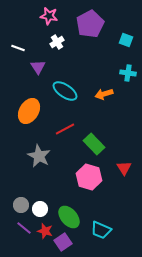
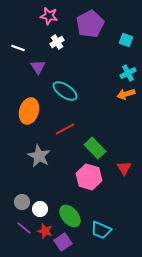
cyan cross: rotated 35 degrees counterclockwise
orange arrow: moved 22 px right
orange ellipse: rotated 15 degrees counterclockwise
green rectangle: moved 1 px right, 4 px down
gray circle: moved 1 px right, 3 px up
green ellipse: moved 1 px right, 1 px up
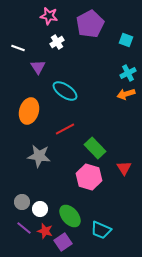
gray star: rotated 20 degrees counterclockwise
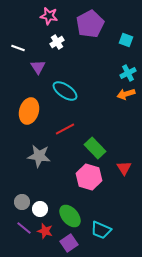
purple square: moved 6 px right, 1 px down
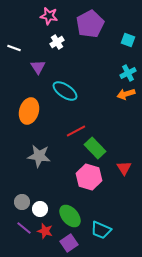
cyan square: moved 2 px right
white line: moved 4 px left
red line: moved 11 px right, 2 px down
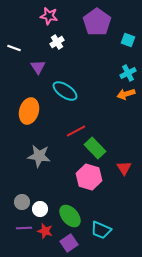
purple pentagon: moved 7 px right, 2 px up; rotated 8 degrees counterclockwise
purple line: rotated 42 degrees counterclockwise
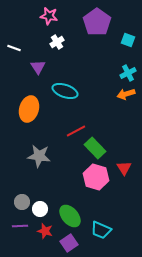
cyan ellipse: rotated 15 degrees counterclockwise
orange ellipse: moved 2 px up
pink hexagon: moved 7 px right
purple line: moved 4 px left, 2 px up
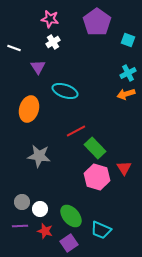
pink star: moved 1 px right, 3 px down
white cross: moved 4 px left
pink hexagon: moved 1 px right
green ellipse: moved 1 px right
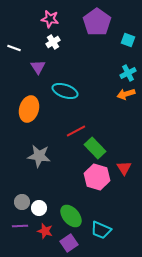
white circle: moved 1 px left, 1 px up
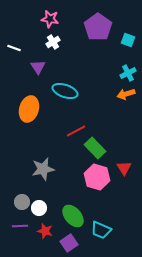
purple pentagon: moved 1 px right, 5 px down
gray star: moved 4 px right, 13 px down; rotated 20 degrees counterclockwise
green ellipse: moved 2 px right
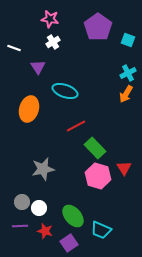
orange arrow: rotated 42 degrees counterclockwise
red line: moved 5 px up
pink hexagon: moved 1 px right, 1 px up
